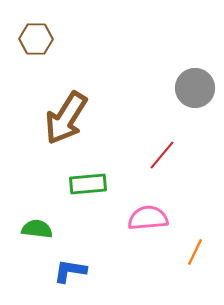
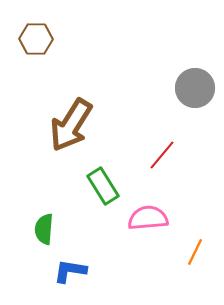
brown arrow: moved 5 px right, 7 px down
green rectangle: moved 15 px right, 2 px down; rotated 63 degrees clockwise
green semicircle: moved 7 px right; rotated 92 degrees counterclockwise
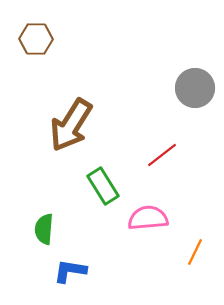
red line: rotated 12 degrees clockwise
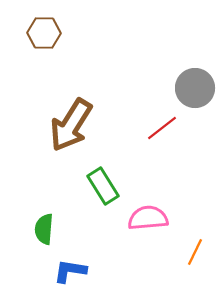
brown hexagon: moved 8 px right, 6 px up
red line: moved 27 px up
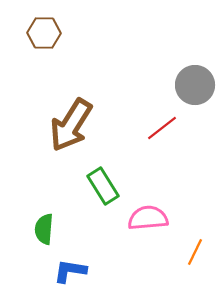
gray circle: moved 3 px up
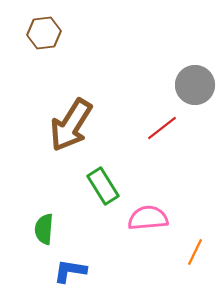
brown hexagon: rotated 8 degrees counterclockwise
